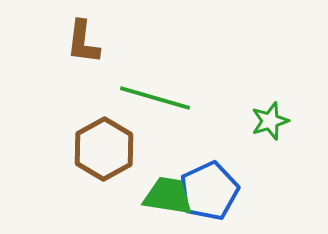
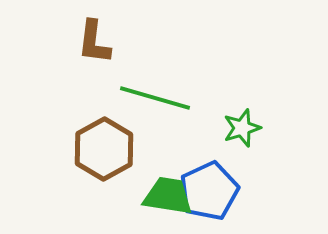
brown L-shape: moved 11 px right
green star: moved 28 px left, 7 px down
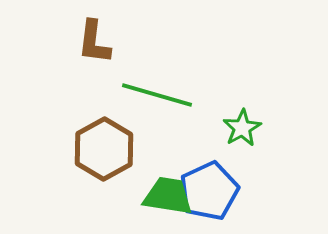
green line: moved 2 px right, 3 px up
green star: rotated 12 degrees counterclockwise
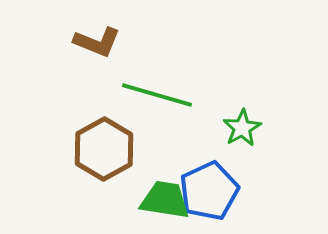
brown L-shape: moved 3 px right; rotated 75 degrees counterclockwise
green trapezoid: moved 3 px left, 4 px down
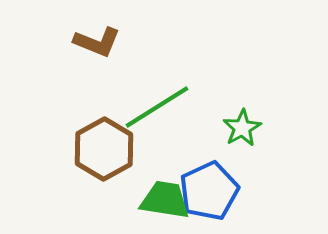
green line: moved 12 px down; rotated 48 degrees counterclockwise
